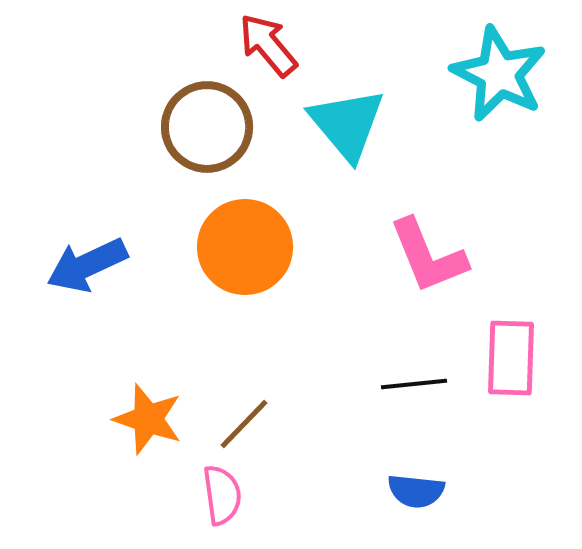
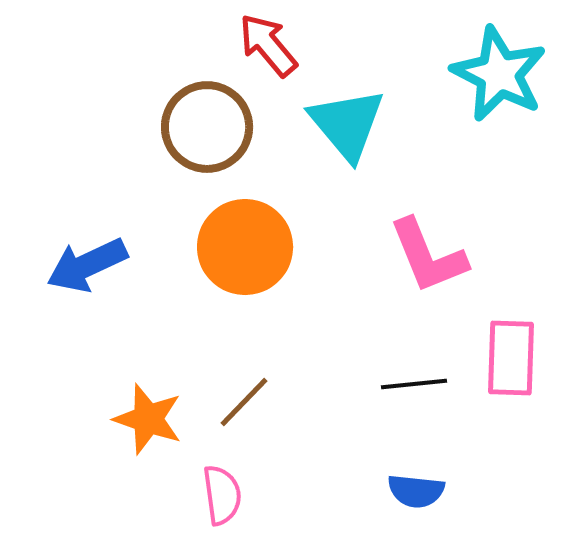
brown line: moved 22 px up
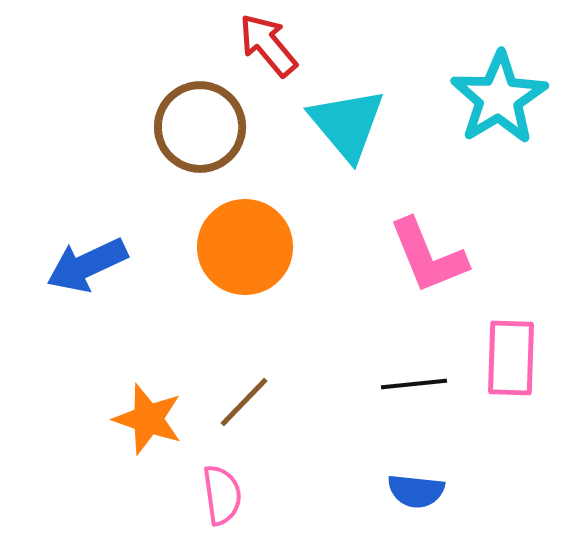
cyan star: moved 24 px down; rotated 14 degrees clockwise
brown circle: moved 7 px left
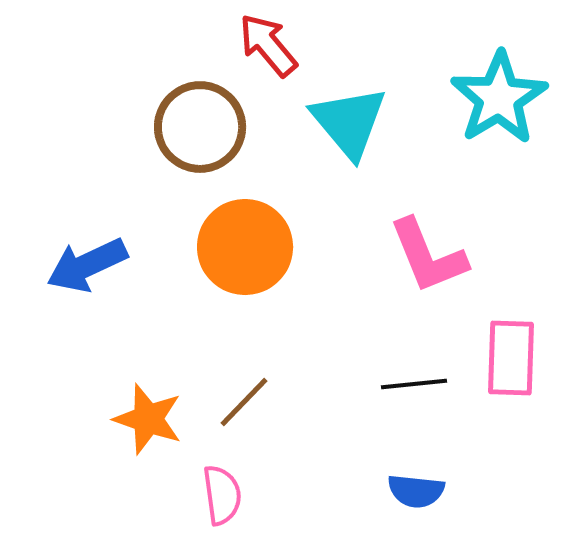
cyan triangle: moved 2 px right, 2 px up
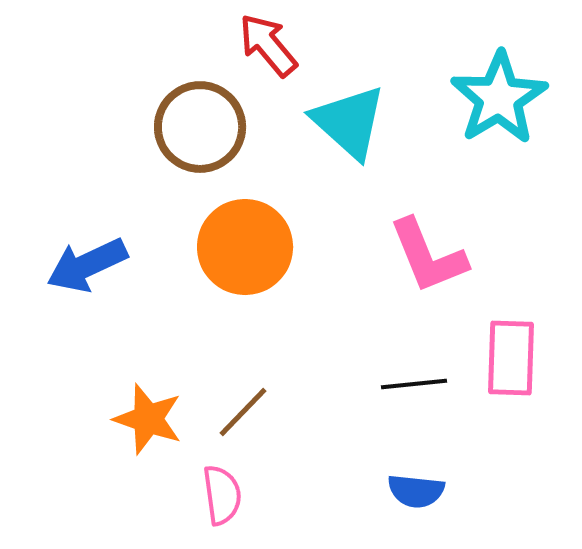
cyan triangle: rotated 8 degrees counterclockwise
brown line: moved 1 px left, 10 px down
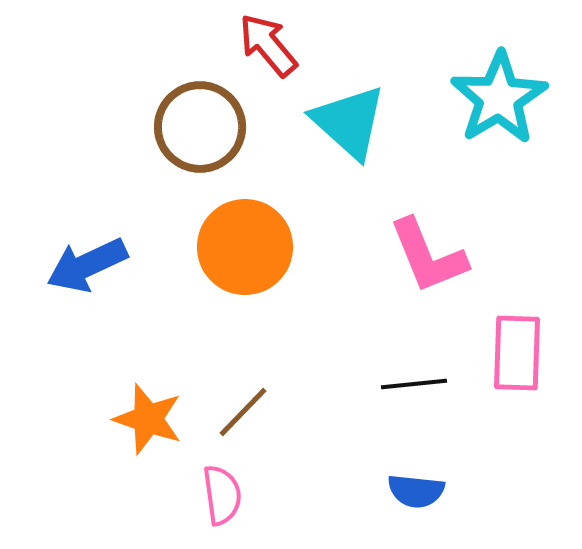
pink rectangle: moved 6 px right, 5 px up
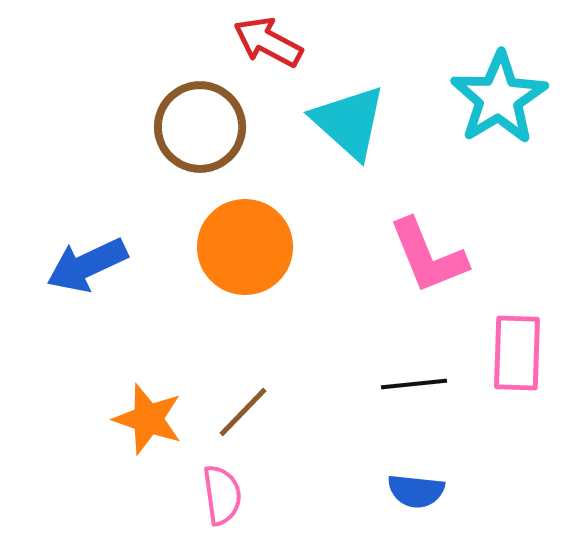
red arrow: moved 3 px up; rotated 22 degrees counterclockwise
